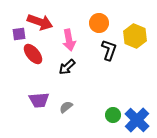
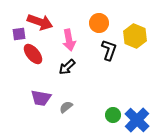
purple trapezoid: moved 2 px right, 2 px up; rotated 15 degrees clockwise
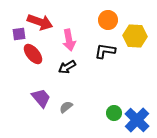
orange circle: moved 9 px right, 3 px up
yellow hexagon: rotated 20 degrees counterclockwise
black L-shape: moved 4 px left, 1 px down; rotated 100 degrees counterclockwise
black arrow: rotated 12 degrees clockwise
purple trapezoid: rotated 140 degrees counterclockwise
green circle: moved 1 px right, 2 px up
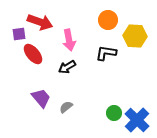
black L-shape: moved 1 px right, 2 px down
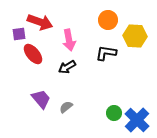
purple trapezoid: moved 1 px down
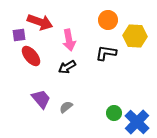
purple square: moved 1 px down
red ellipse: moved 2 px left, 2 px down
blue cross: moved 2 px down
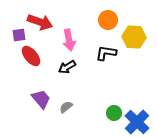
yellow hexagon: moved 1 px left, 1 px down
